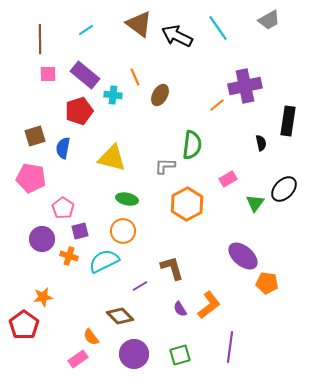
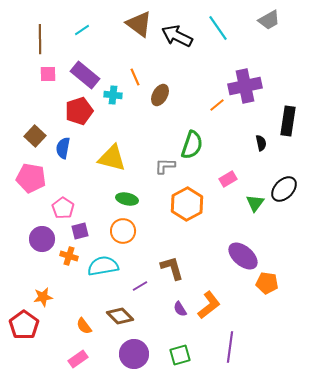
cyan line at (86, 30): moved 4 px left
brown square at (35, 136): rotated 30 degrees counterclockwise
green semicircle at (192, 145): rotated 12 degrees clockwise
cyan semicircle at (104, 261): moved 1 px left, 5 px down; rotated 16 degrees clockwise
orange semicircle at (91, 337): moved 7 px left, 11 px up
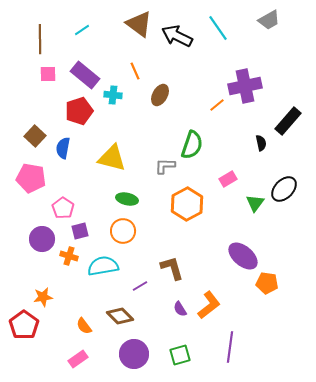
orange line at (135, 77): moved 6 px up
black rectangle at (288, 121): rotated 32 degrees clockwise
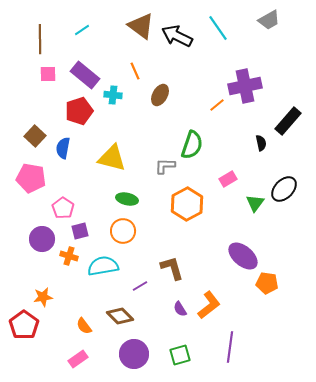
brown triangle at (139, 24): moved 2 px right, 2 px down
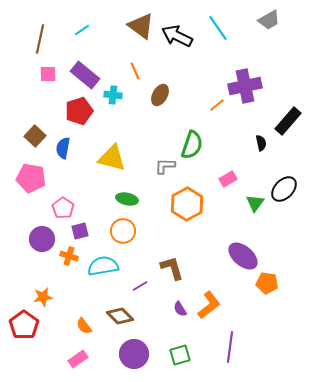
brown line at (40, 39): rotated 12 degrees clockwise
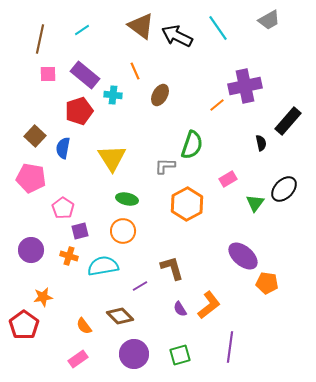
yellow triangle at (112, 158): rotated 44 degrees clockwise
purple circle at (42, 239): moved 11 px left, 11 px down
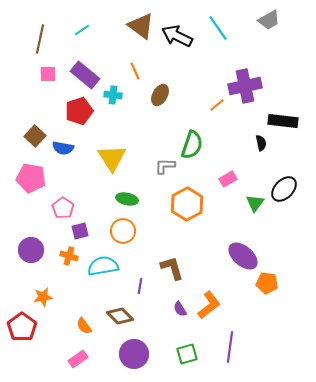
black rectangle at (288, 121): moved 5 px left; rotated 56 degrees clockwise
blue semicircle at (63, 148): rotated 90 degrees counterclockwise
purple line at (140, 286): rotated 49 degrees counterclockwise
red pentagon at (24, 325): moved 2 px left, 2 px down
green square at (180, 355): moved 7 px right, 1 px up
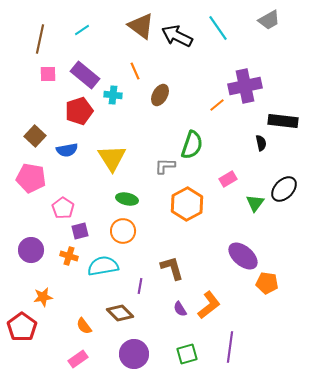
blue semicircle at (63, 148): moved 4 px right, 2 px down; rotated 20 degrees counterclockwise
brown diamond at (120, 316): moved 3 px up
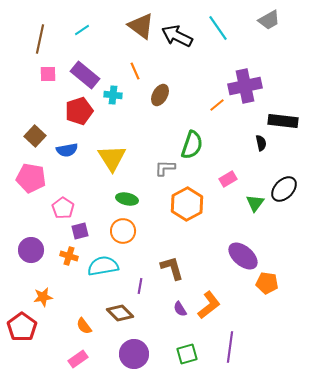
gray L-shape at (165, 166): moved 2 px down
